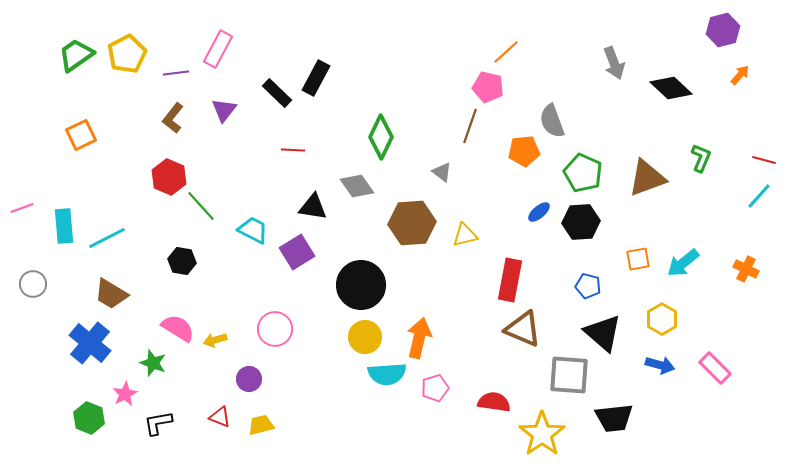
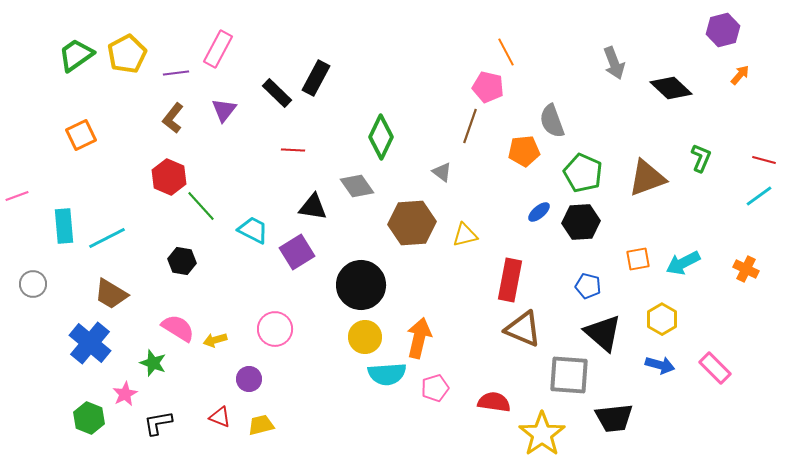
orange line at (506, 52): rotated 76 degrees counterclockwise
cyan line at (759, 196): rotated 12 degrees clockwise
pink line at (22, 208): moved 5 px left, 12 px up
cyan arrow at (683, 263): rotated 12 degrees clockwise
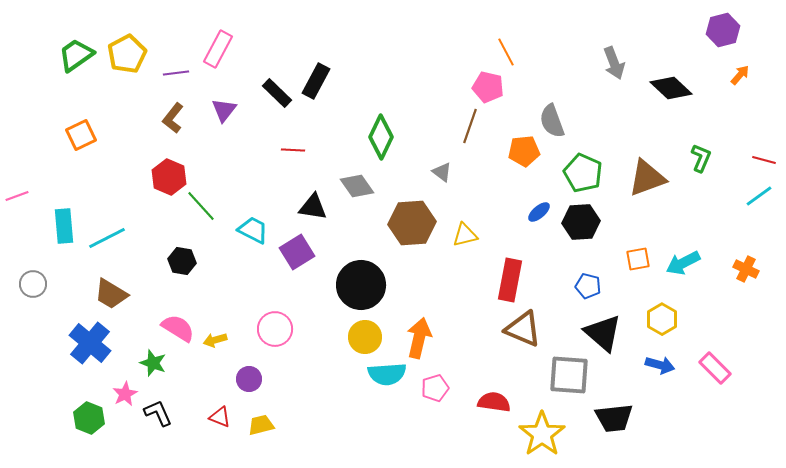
black rectangle at (316, 78): moved 3 px down
black L-shape at (158, 423): moved 10 px up; rotated 76 degrees clockwise
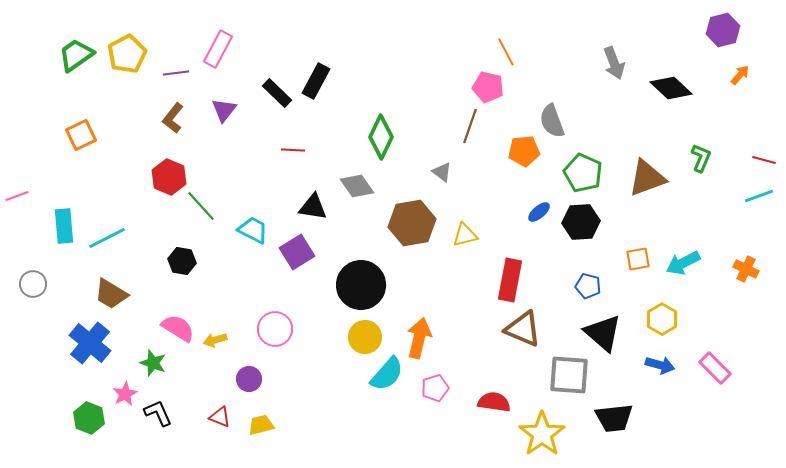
cyan line at (759, 196): rotated 16 degrees clockwise
brown hexagon at (412, 223): rotated 6 degrees counterclockwise
cyan semicircle at (387, 374): rotated 45 degrees counterclockwise
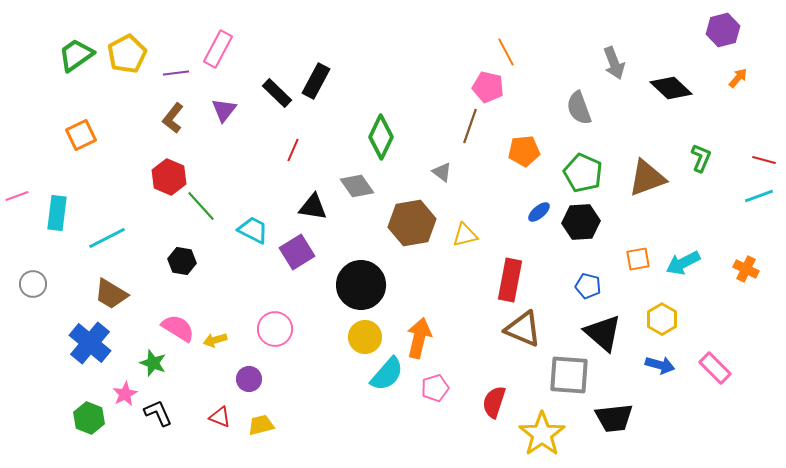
orange arrow at (740, 75): moved 2 px left, 3 px down
gray semicircle at (552, 121): moved 27 px right, 13 px up
red line at (293, 150): rotated 70 degrees counterclockwise
cyan rectangle at (64, 226): moved 7 px left, 13 px up; rotated 12 degrees clockwise
red semicircle at (494, 402): rotated 80 degrees counterclockwise
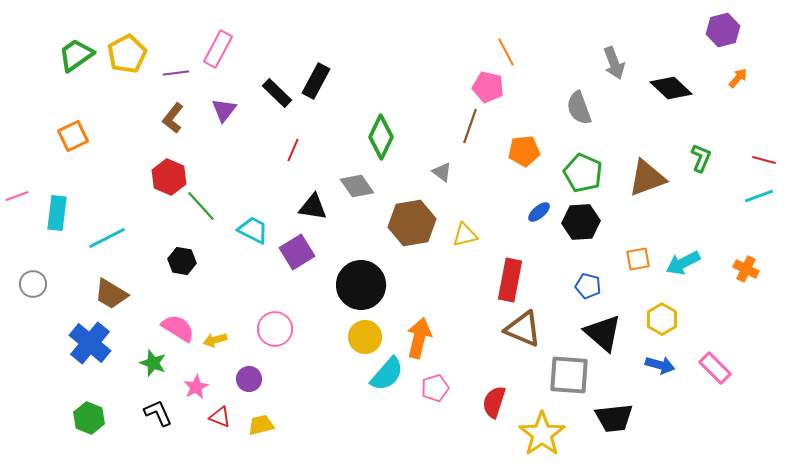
orange square at (81, 135): moved 8 px left, 1 px down
pink star at (125, 394): moved 71 px right, 7 px up
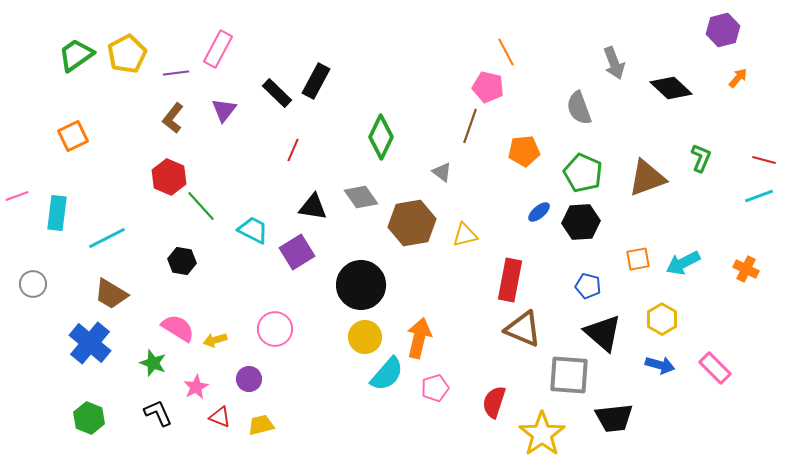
gray diamond at (357, 186): moved 4 px right, 11 px down
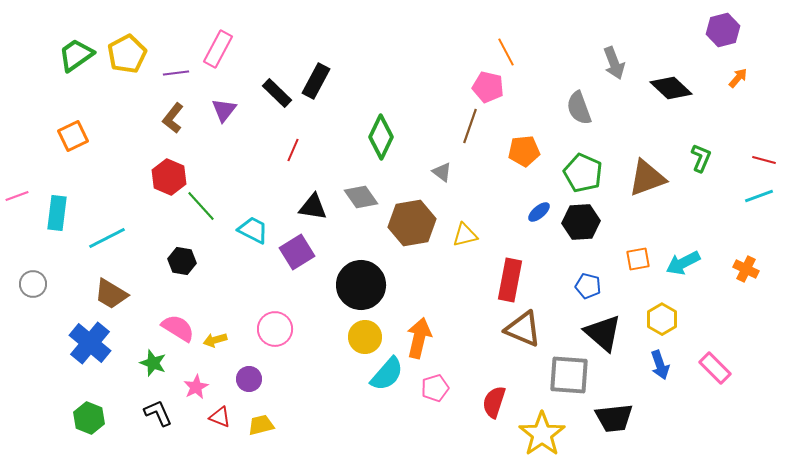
blue arrow at (660, 365): rotated 56 degrees clockwise
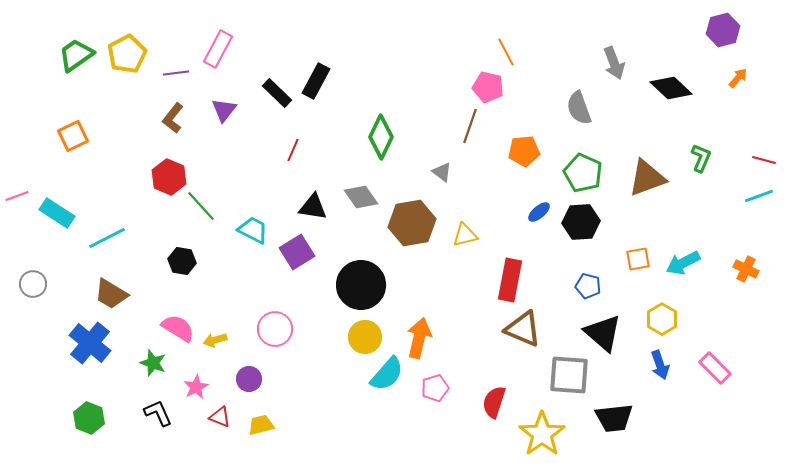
cyan rectangle at (57, 213): rotated 64 degrees counterclockwise
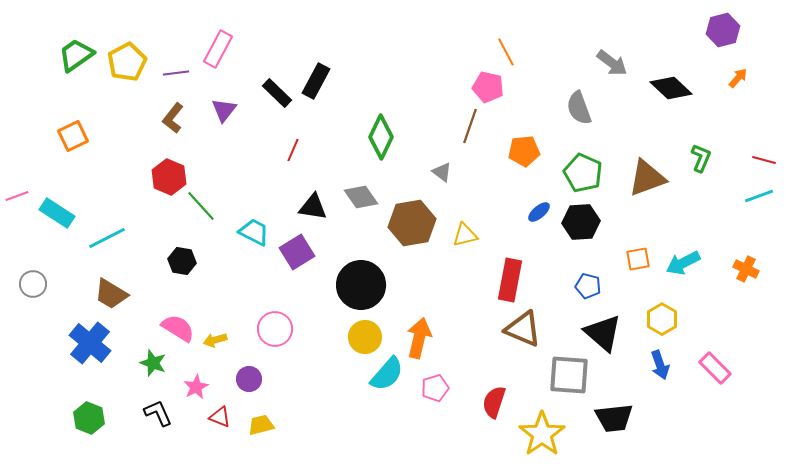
yellow pentagon at (127, 54): moved 8 px down
gray arrow at (614, 63): moved 2 px left; rotated 32 degrees counterclockwise
cyan trapezoid at (253, 230): moved 1 px right, 2 px down
